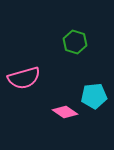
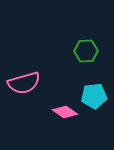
green hexagon: moved 11 px right, 9 px down; rotated 20 degrees counterclockwise
pink semicircle: moved 5 px down
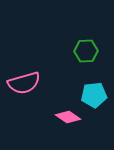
cyan pentagon: moved 1 px up
pink diamond: moved 3 px right, 5 px down
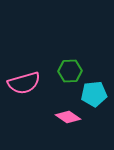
green hexagon: moved 16 px left, 20 px down
cyan pentagon: moved 1 px up
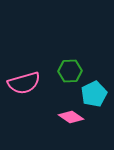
cyan pentagon: rotated 20 degrees counterclockwise
pink diamond: moved 3 px right
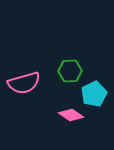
pink diamond: moved 2 px up
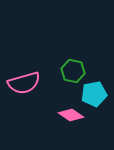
green hexagon: moved 3 px right; rotated 15 degrees clockwise
cyan pentagon: rotated 15 degrees clockwise
